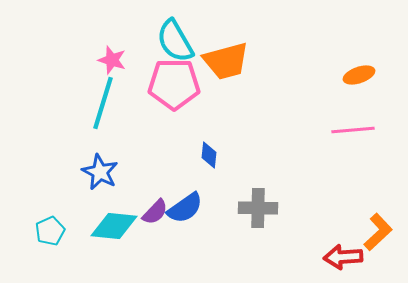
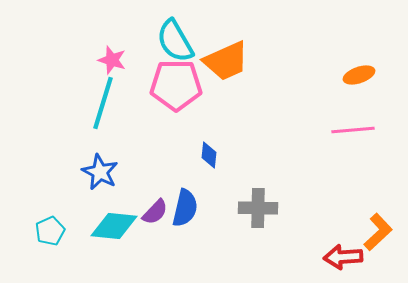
orange trapezoid: rotated 9 degrees counterclockwise
pink pentagon: moved 2 px right, 1 px down
blue semicircle: rotated 42 degrees counterclockwise
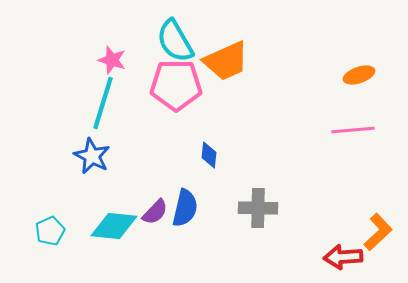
blue star: moved 8 px left, 16 px up
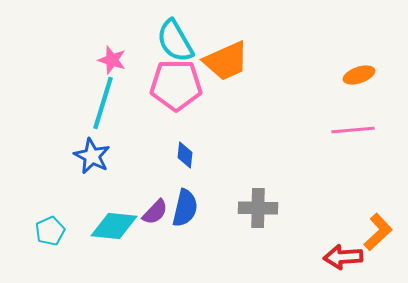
blue diamond: moved 24 px left
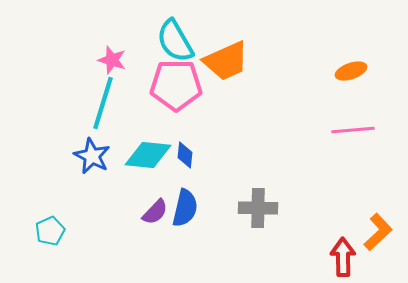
orange ellipse: moved 8 px left, 4 px up
cyan diamond: moved 34 px right, 71 px up
red arrow: rotated 93 degrees clockwise
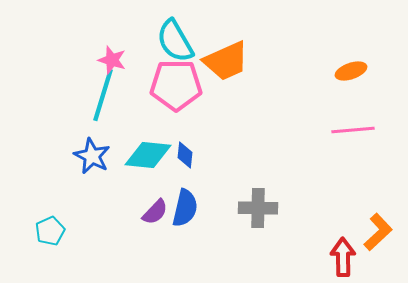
cyan line: moved 8 px up
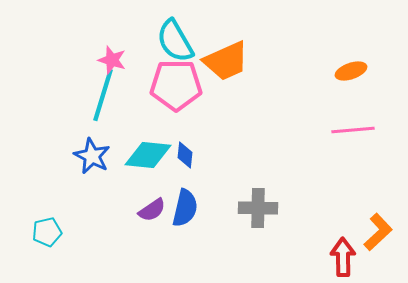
purple semicircle: moved 3 px left, 2 px up; rotated 12 degrees clockwise
cyan pentagon: moved 3 px left, 1 px down; rotated 12 degrees clockwise
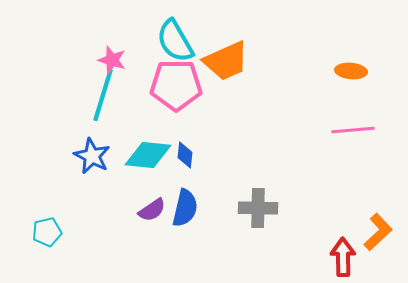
orange ellipse: rotated 24 degrees clockwise
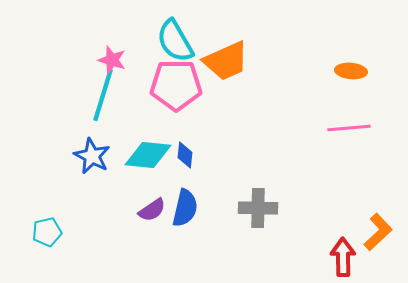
pink line: moved 4 px left, 2 px up
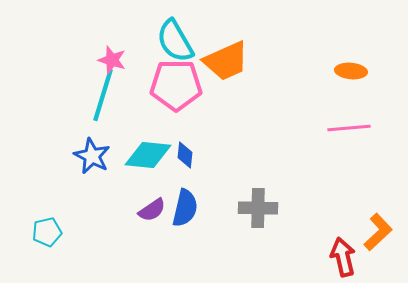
red arrow: rotated 12 degrees counterclockwise
